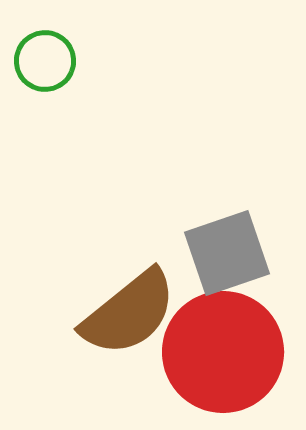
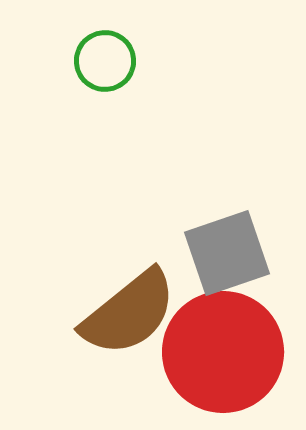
green circle: moved 60 px right
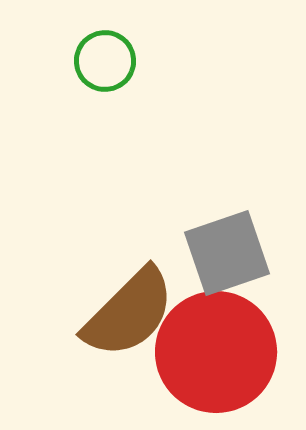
brown semicircle: rotated 6 degrees counterclockwise
red circle: moved 7 px left
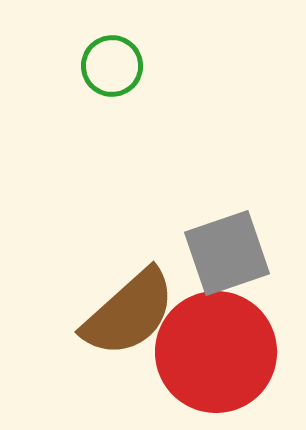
green circle: moved 7 px right, 5 px down
brown semicircle: rotated 3 degrees clockwise
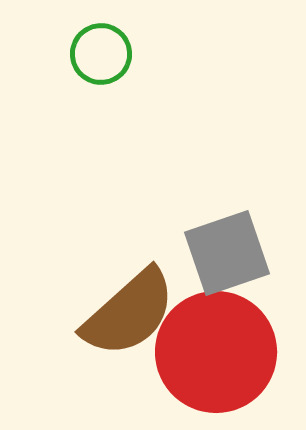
green circle: moved 11 px left, 12 px up
